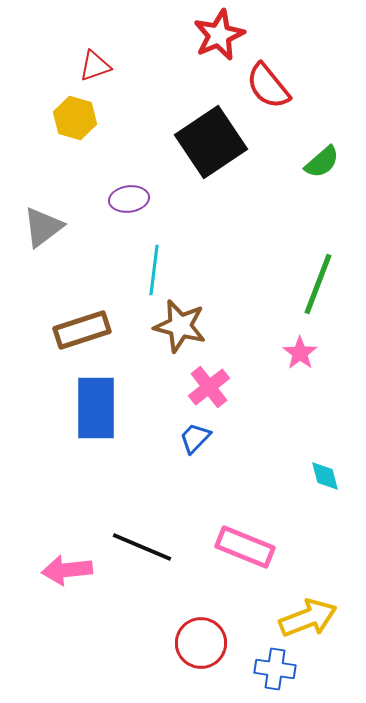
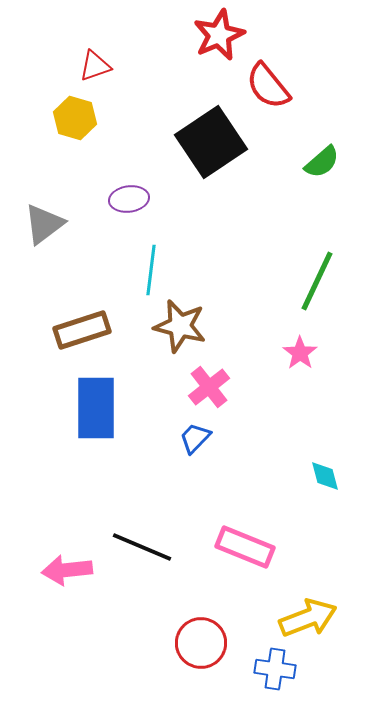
gray triangle: moved 1 px right, 3 px up
cyan line: moved 3 px left
green line: moved 1 px left, 3 px up; rotated 4 degrees clockwise
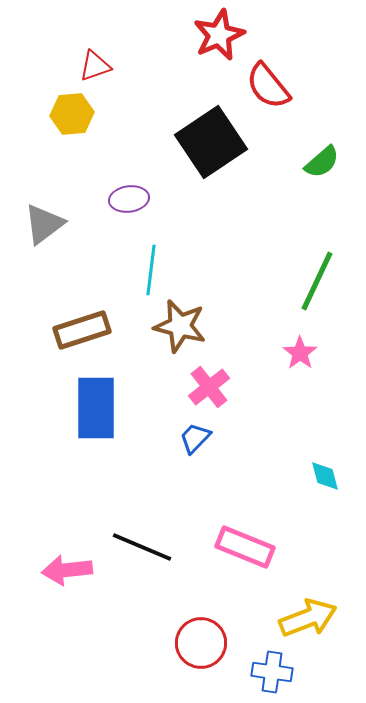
yellow hexagon: moved 3 px left, 4 px up; rotated 21 degrees counterclockwise
blue cross: moved 3 px left, 3 px down
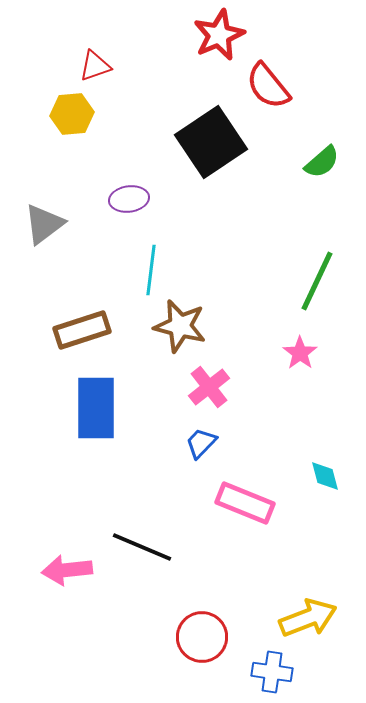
blue trapezoid: moved 6 px right, 5 px down
pink rectangle: moved 44 px up
red circle: moved 1 px right, 6 px up
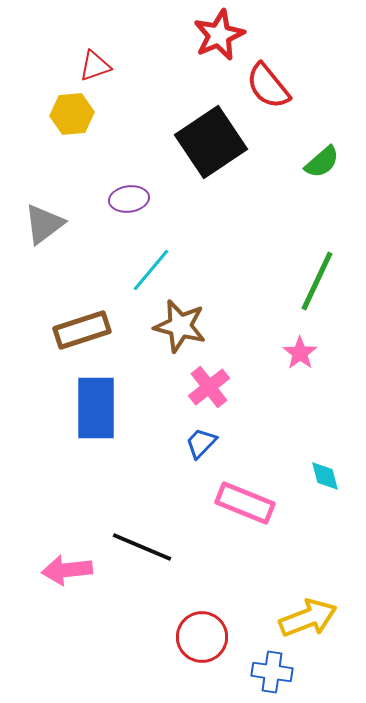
cyan line: rotated 33 degrees clockwise
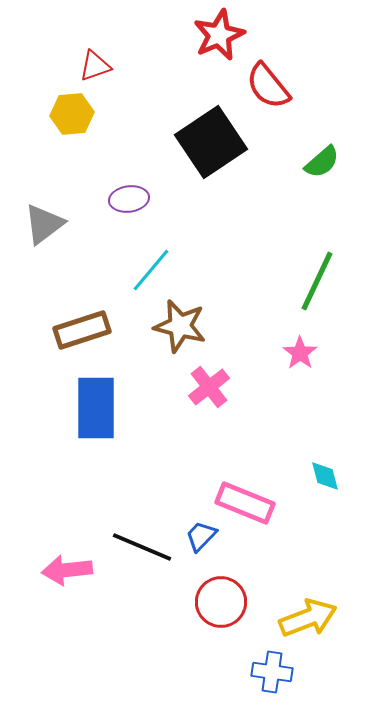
blue trapezoid: moved 93 px down
red circle: moved 19 px right, 35 px up
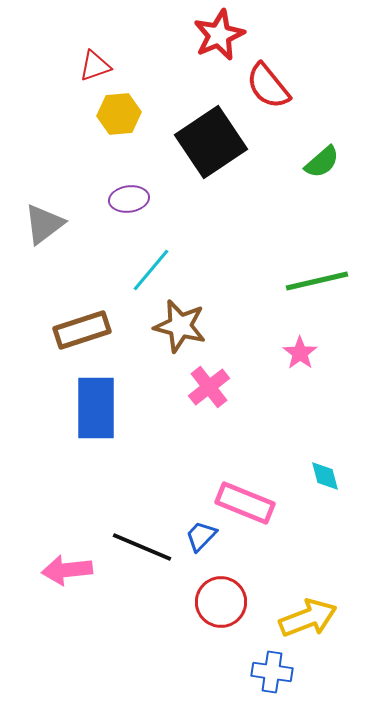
yellow hexagon: moved 47 px right
green line: rotated 52 degrees clockwise
